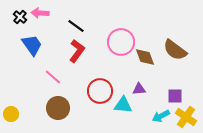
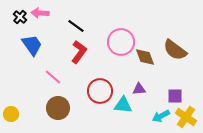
red L-shape: moved 2 px right, 1 px down
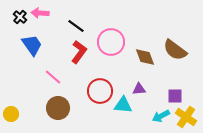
pink circle: moved 10 px left
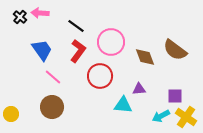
blue trapezoid: moved 10 px right, 5 px down
red L-shape: moved 1 px left, 1 px up
red circle: moved 15 px up
brown circle: moved 6 px left, 1 px up
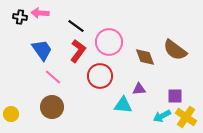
black cross: rotated 32 degrees counterclockwise
pink circle: moved 2 px left
cyan arrow: moved 1 px right
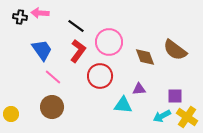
yellow cross: moved 1 px right
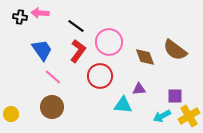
yellow cross: moved 2 px right, 1 px up; rotated 25 degrees clockwise
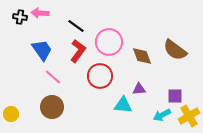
brown diamond: moved 3 px left, 1 px up
cyan arrow: moved 1 px up
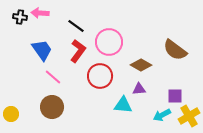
brown diamond: moved 1 px left, 9 px down; rotated 40 degrees counterclockwise
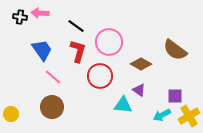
red L-shape: rotated 20 degrees counterclockwise
brown diamond: moved 1 px up
purple triangle: moved 1 px down; rotated 40 degrees clockwise
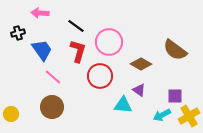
black cross: moved 2 px left, 16 px down; rotated 24 degrees counterclockwise
